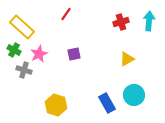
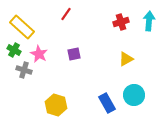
pink star: rotated 18 degrees counterclockwise
yellow triangle: moved 1 px left
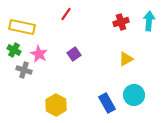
yellow rectangle: rotated 30 degrees counterclockwise
purple square: rotated 24 degrees counterclockwise
yellow hexagon: rotated 10 degrees clockwise
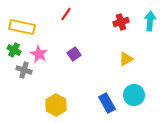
cyan arrow: moved 1 px right
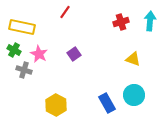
red line: moved 1 px left, 2 px up
yellow triangle: moved 7 px right; rotated 49 degrees clockwise
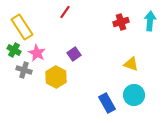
yellow rectangle: rotated 45 degrees clockwise
pink star: moved 2 px left, 1 px up
yellow triangle: moved 2 px left, 5 px down
yellow hexagon: moved 28 px up
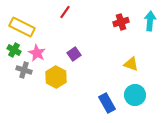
yellow rectangle: rotated 30 degrees counterclockwise
cyan circle: moved 1 px right
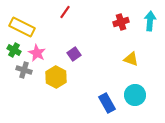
yellow triangle: moved 5 px up
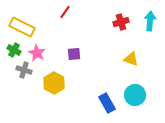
purple square: rotated 32 degrees clockwise
yellow hexagon: moved 2 px left, 6 px down
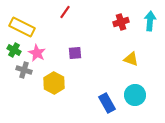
purple square: moved 1 px right, 1 px up
